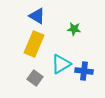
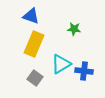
blue triangle: moved 6 px left; rotated 12 degrees counterclockwise
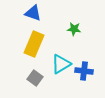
blue triangle: moved 2 px right, 3 px up
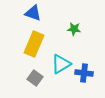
blue cross: moved 2 px down
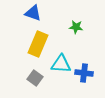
green star: moved 2 px right, 2 px up
yellow rectangle: moved 4 px right
cyan triangle: rotated 35 degrees clockwise
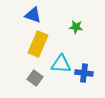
blue triangle: moved 2 px down
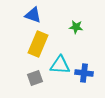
cyan triangle: moved 1 px left, 1 px down
gray square: rotated 35 degrees clockwise
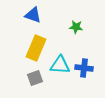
yellow rectangle: moved 2 px left, 4 px down
blue cross: moved 5 px up
